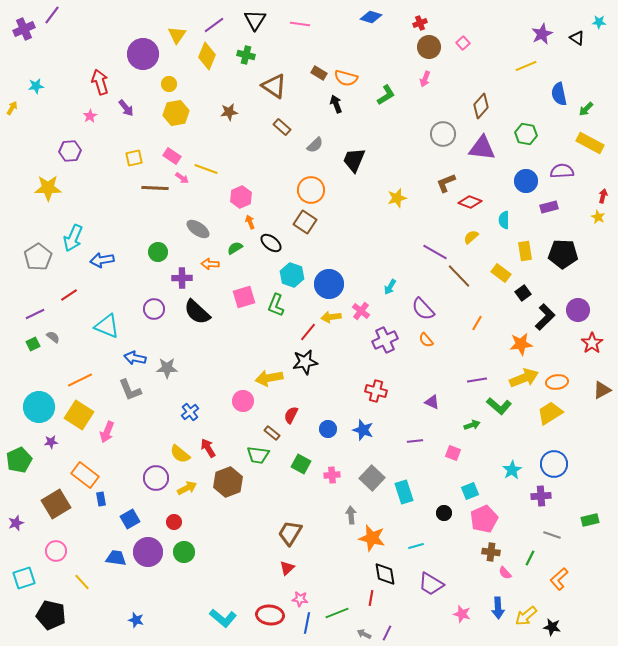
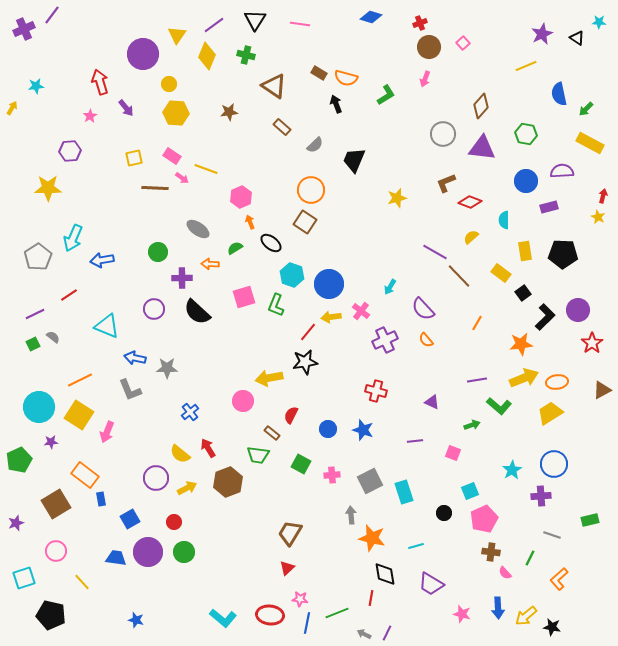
yellow hexagon at (176, 113): rotated 15 degrees clockwise
gray square at (372, 478): moved 2 px left, 3 px down; rotated 20 degrees clockwise
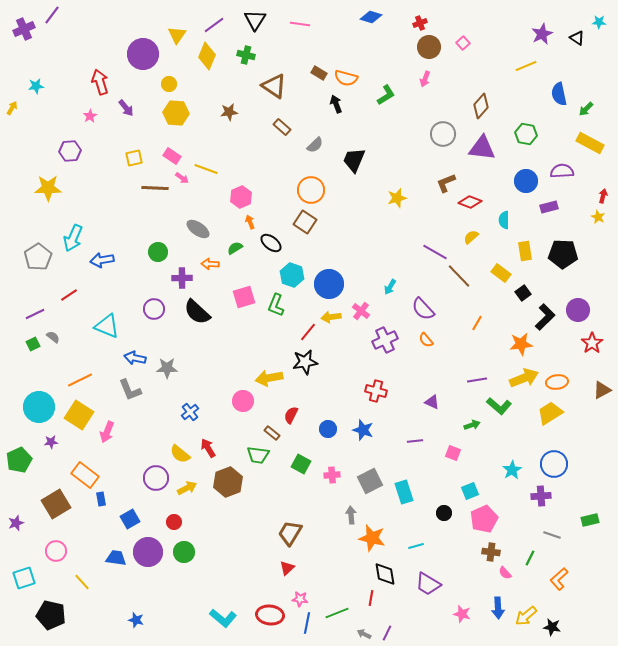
purple trapezoid at (431, 584): moved 3 px left
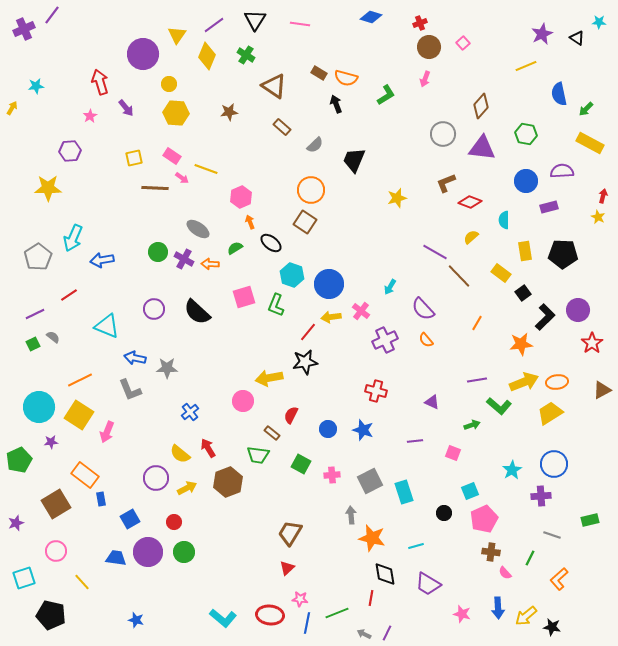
green cross at (246, 55): rotated 18 degrees clockwise
purple cross at (182, 278): moved 2 px right, 19 px up; rotated 30 degrees clockwise
yellow arrow at (524, 378): moved 4 px down
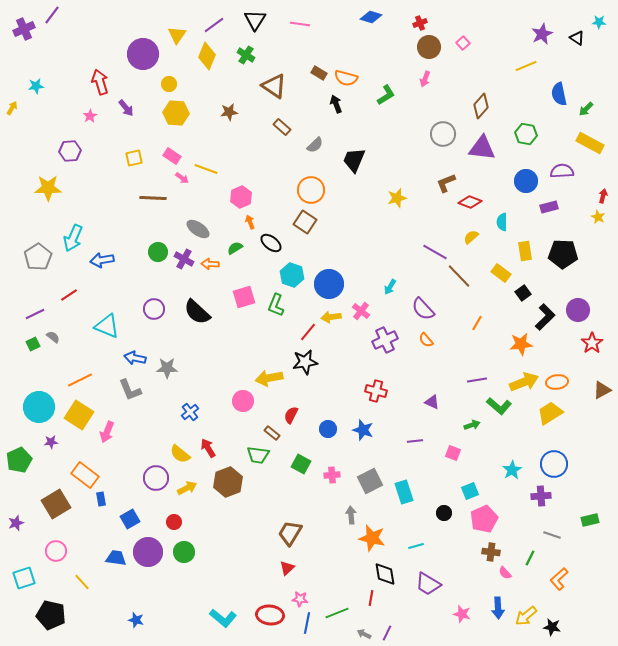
brown line at (155, 188): moved 2 px left, 10 px down
cyan semicircle at (504, 220): moved 2 px left, 2 px down
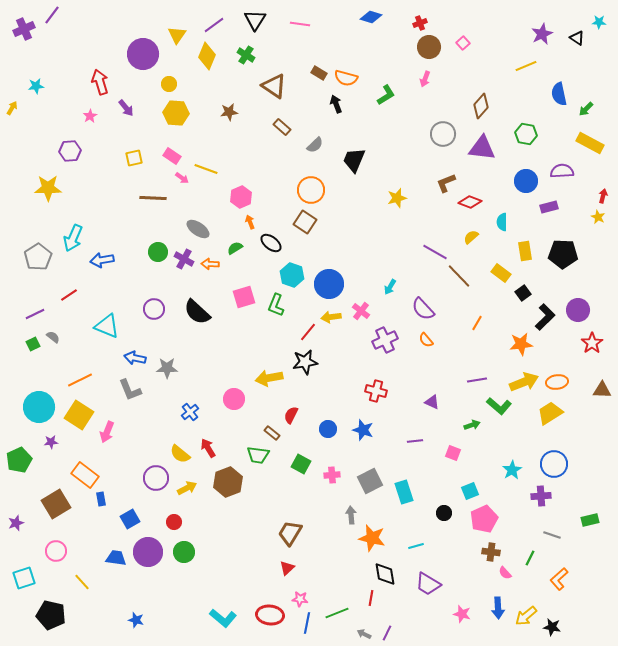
brown triangle at (602, 390): rotated 30 degrees clockwise
pink circle at (243, 401): moved 9 px left, 2 px up
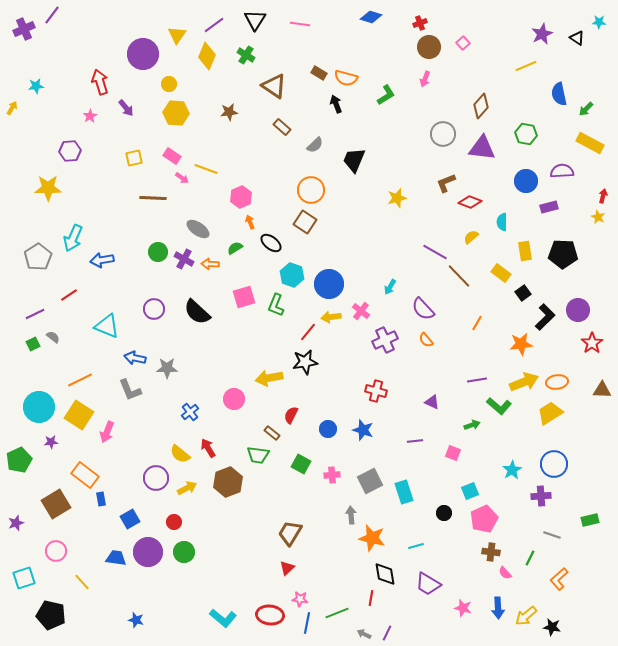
pink star at (462, 614): moved 1 px right, 6 px up
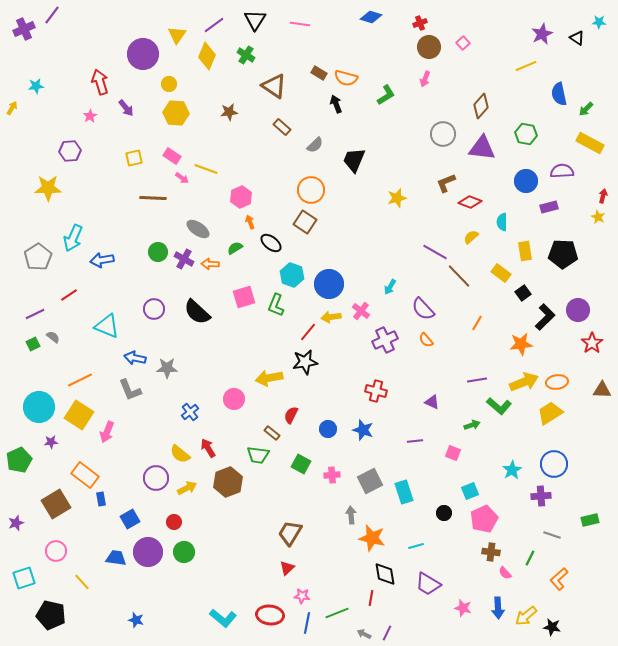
pink star at (300, 599): moved 2 px right, 3 px up
